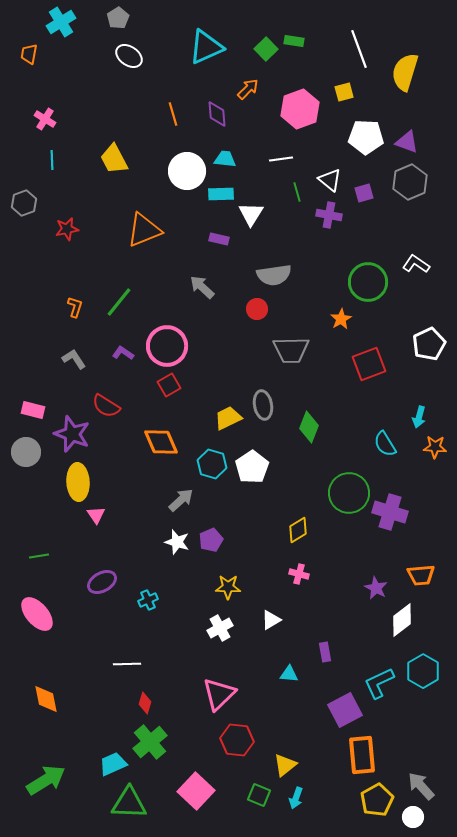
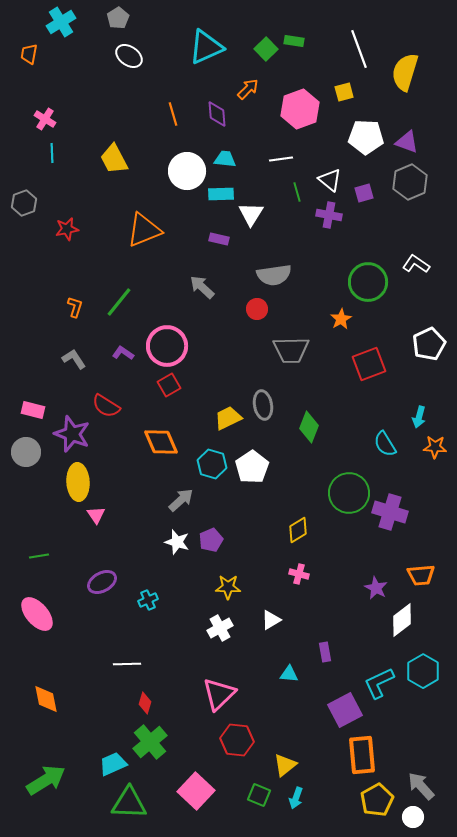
cyan line at (52, 160): moved 7 px up
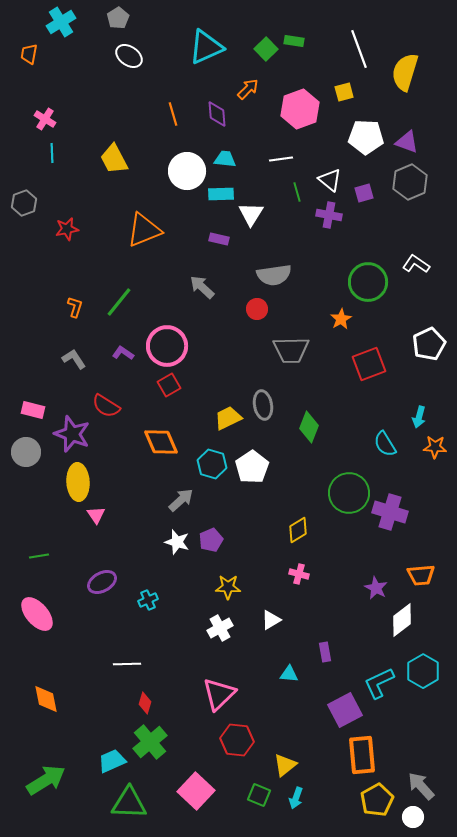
cyan trapezoid at (113, 764): moved 1 px left, 3 px up
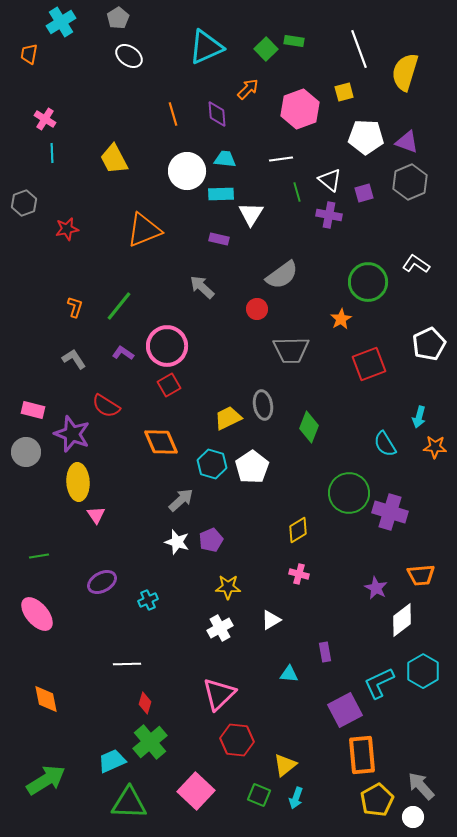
gray semicircle at (274, 275): moved 8 px right; rotated 28 degrees counterclockwise
green line at (119, 302): moved 4 px down
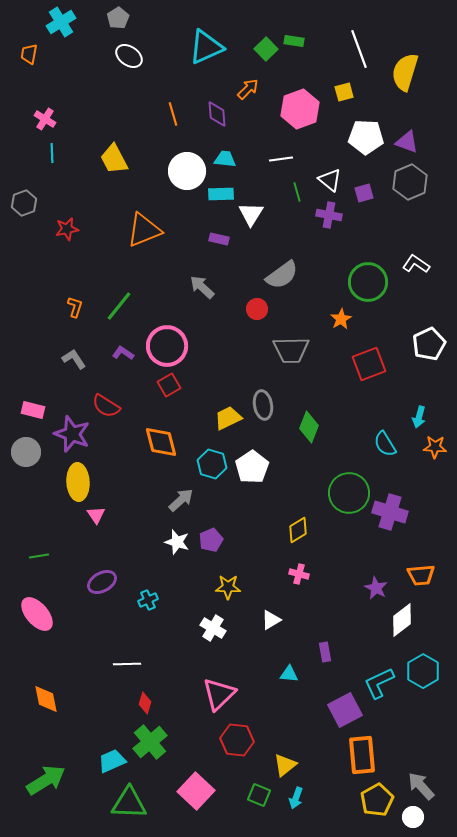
orange diamond at (161, 442): rotated 9 degrees clockwise
white cross at (220, 628): moved 7 px left; rotated 30 degrees counterclockwise
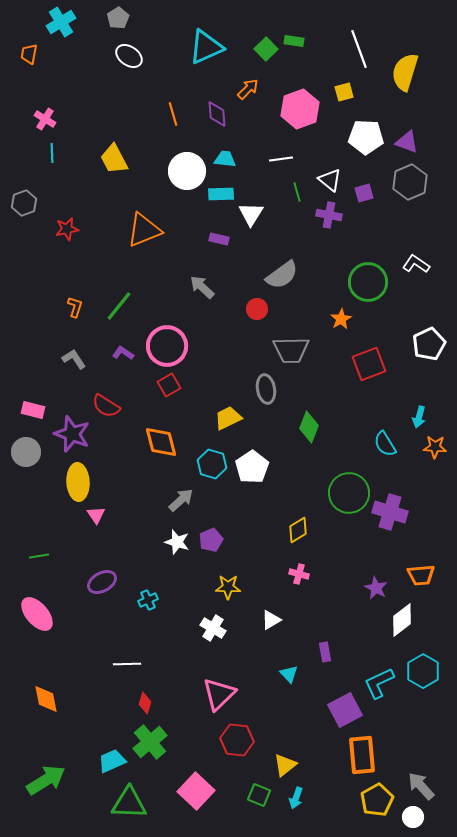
gray ellipse at (263, 405): moved 3 px right, 16 px up
cyan triangle at (289, 674): rotated 42 degrees clockwise
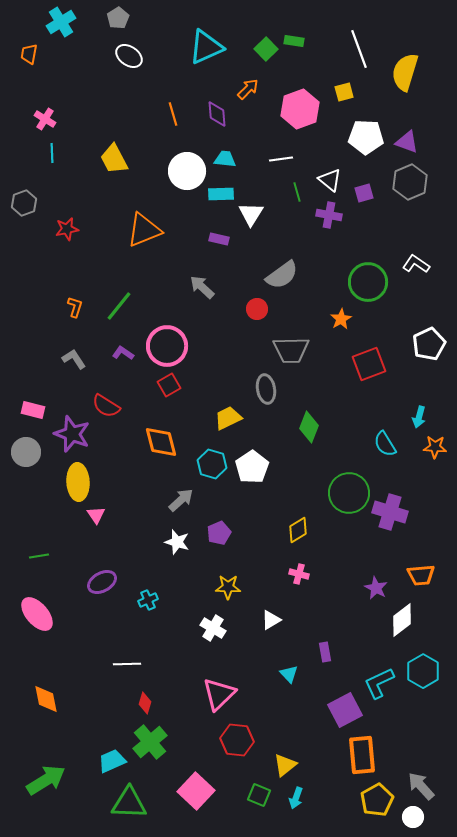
purple pentagon at (211, 540): moved 8 px right, 7 px up
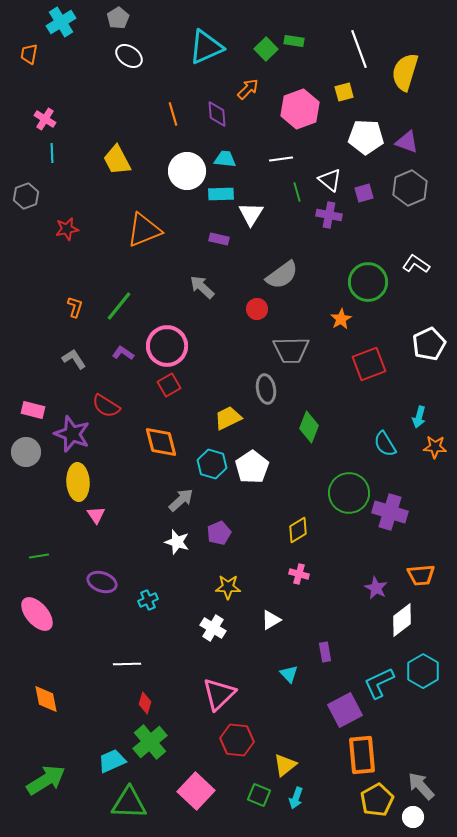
yellow trapezoid at (114, 159): moved 3 px right, 1 px down
gray hexagon at (410, 182): moved 6 px down
gray hexagon at (24, 203): moved 2 px right, 7 px up
purple ellipse at (102, 582): rotated 48 degrees clockwise
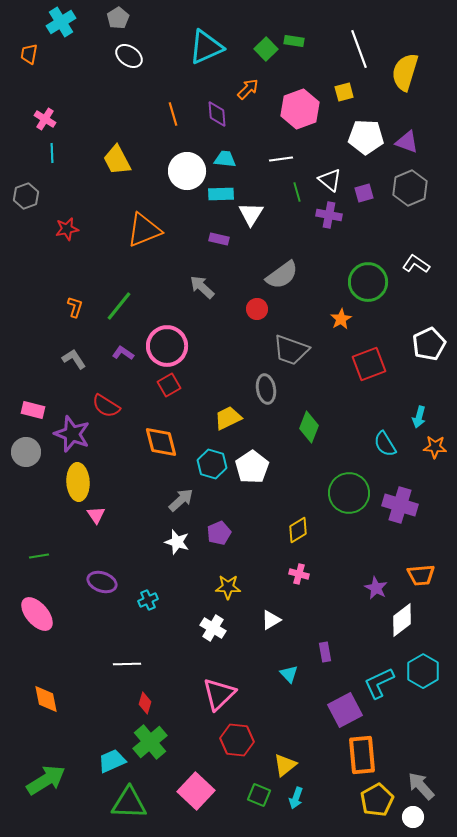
gray trapezoid at (291, 350): rotated 21 degrees clockwise
purple cross at (390, 512): moved 10 px right, 7 px up
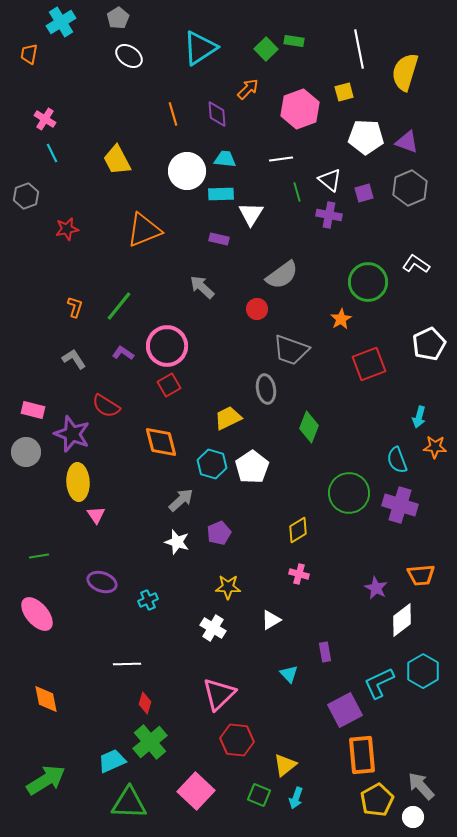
cyan triangle at (206, 47): moved 6 px left, 1 px down; rotated 9 degrees counterclockwise
white line at (359, 49): rotated 9 degrees clockwise
cyan line at (52, 153): rotated 24 degrees counterclockwise
cyan semicircle at (385, 444): moved 12 px right, 16 px down; rotated 12 degrees clockwise
